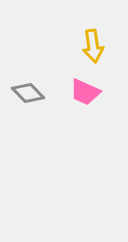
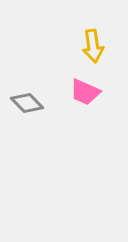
gray diamond: moved 1 px left, 10 px down
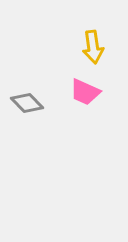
yellow arrow: moved 1 px down
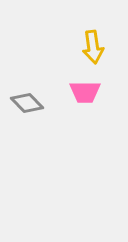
pink trapezoid: rotated 24 degrees counterclockwise
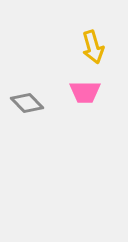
yellow arrow: rotated 8 degrees counterclockwise
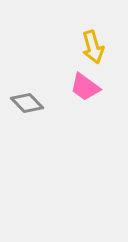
pink trapezoid: moved 5 px up; rotated 36 degrees clockwise
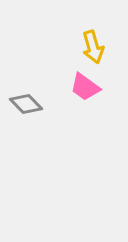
gray diamond: moved 1 px left, 1 px down
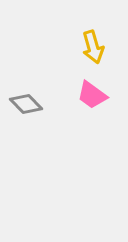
pink trapezoid: moved 7 px right, 8 px down
